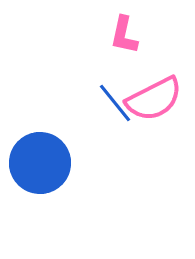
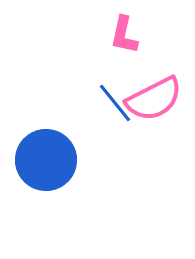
blue circle: moved 6 px right, 3 px up
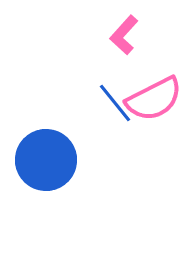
pink L-shape: rotated 30 degrees clockwise
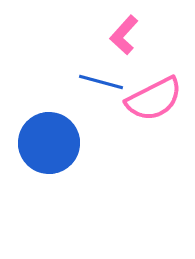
blue line: moved 14 px left, 21 px up; rotated 36 degrees counterclockwise
blue circle: moved 3 px right, 17 px up
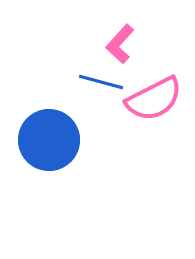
pink L-shape: moved 4 px left, 9 px down
blue circle: moved 3 px up
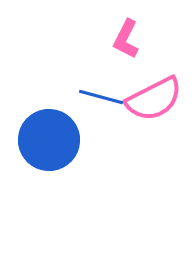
pink L-shape: moved 6 px right, 5 px up; rotated 15 degrees counterclockwise
blue line: moved 15 px down
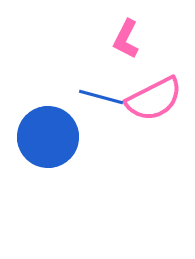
blue circle: moved 1 px left, 3 px up
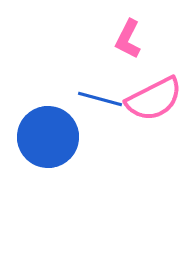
pink L-shape: moved 2 px right
blue line: moved 1 px left, 2 px down
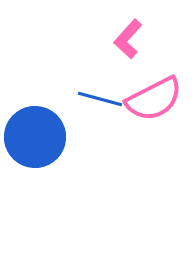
pink L-shape: rotated 15 degrees clockwise
blue circle: moved 13 px left
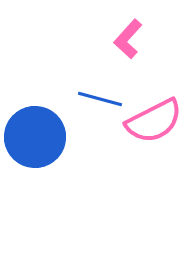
pink semicircle: moved 22 px down
